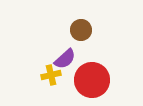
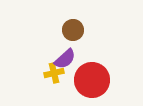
brown circle: moved 8 px left
yellow cross: moved 3 px right, 2 px up
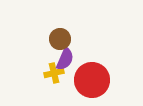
brown circle: moved 13 px left, 9 px down
purple semicircle: rotated 25 degrees counterclockwise
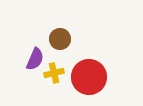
purple semicircle: moved 30 px left
red circle: moved 3 px left, 3 px up
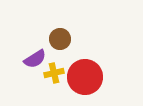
purple semicircle: rotated 35 degrees clockwise
red circle: moved 4 px left
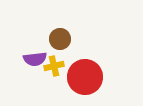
purple semicircle: rotated 25 degrees clockwise
yellow cross: moved 7 px up
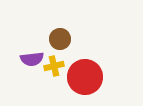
purple semicircle: moved 3 px left
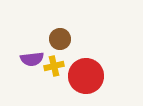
red circle: moved 1 px right, 1 px up
